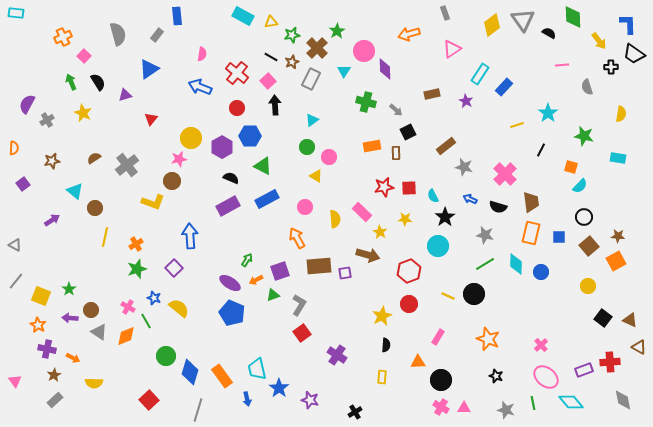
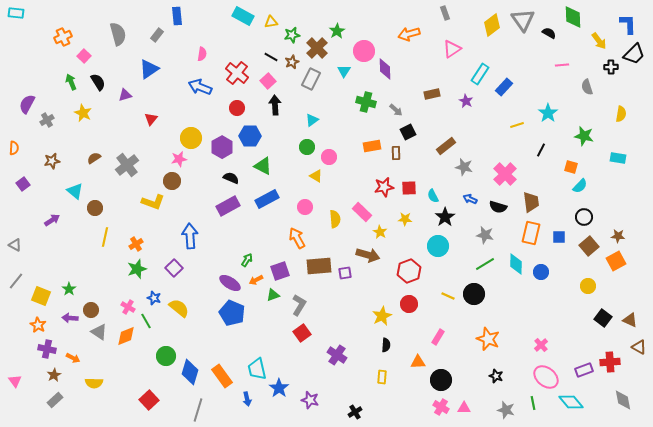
black trapezoid at (634, 54): rotated 80 degrees counterclockwise
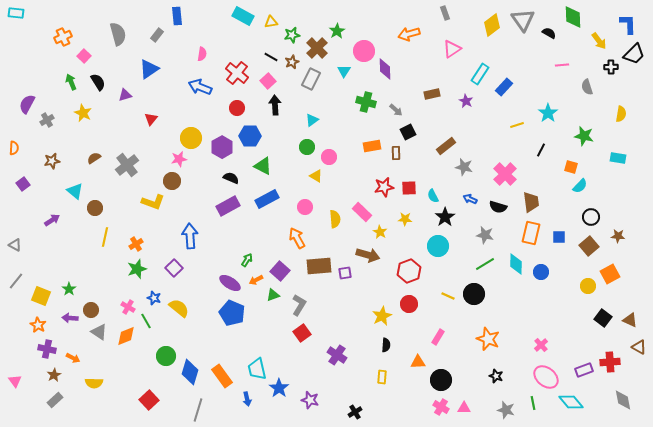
black circle at (584, 217): moved 7 px right
orange square at (616, 261): moved 6 px left, 13 px down
purple square at (280, 271): rotated 30 degrees counterclockwise
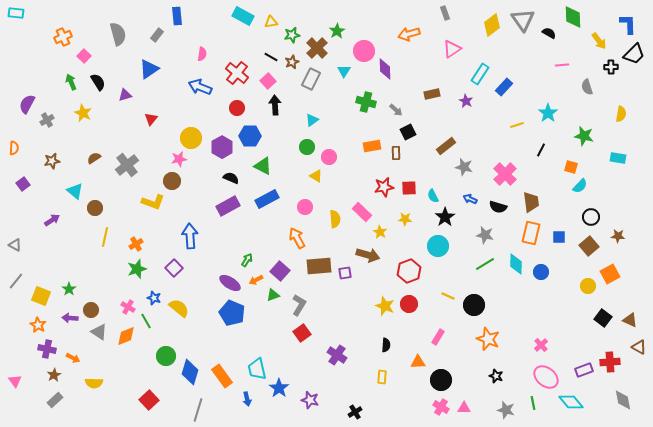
black circle at (474, 294): moved 11 px down
yellow star at (382, 316): moved 3 px right, 10 px up; rotated 24 degrees counterclockwise
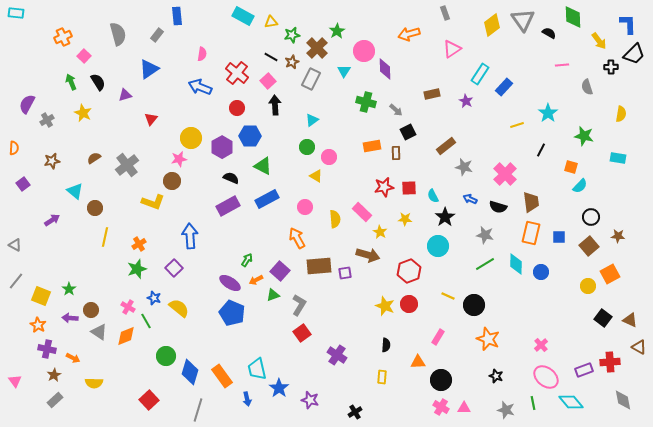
orange cross at (136, 244): moved 3 px right
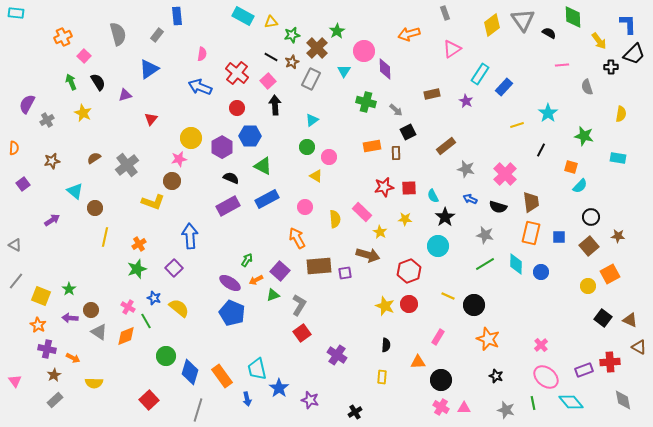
gray star at (464, 167): moved 2 px right, 2 px down
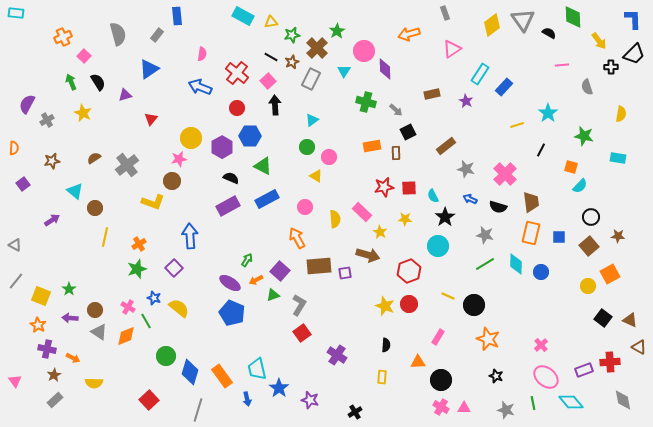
blue L-shape at (628, 24): moved 5 px right, 5 px up
brown circle at (91, 310): moved 4 px right
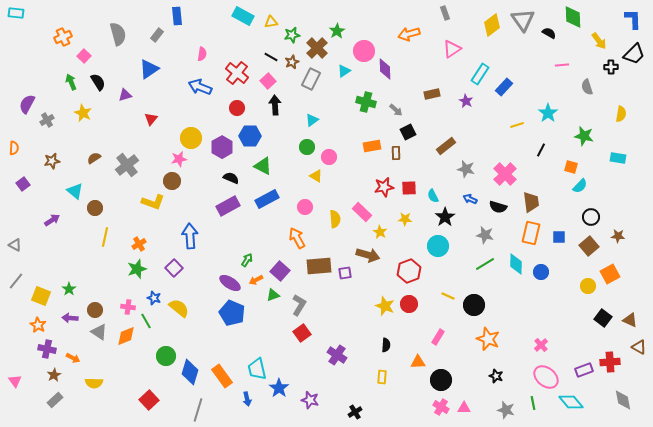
cyan triangle at (344, 71): rotated 24 degrees clockwise
pink cross at (128, 307): rotated 24 degrees counterclockwise
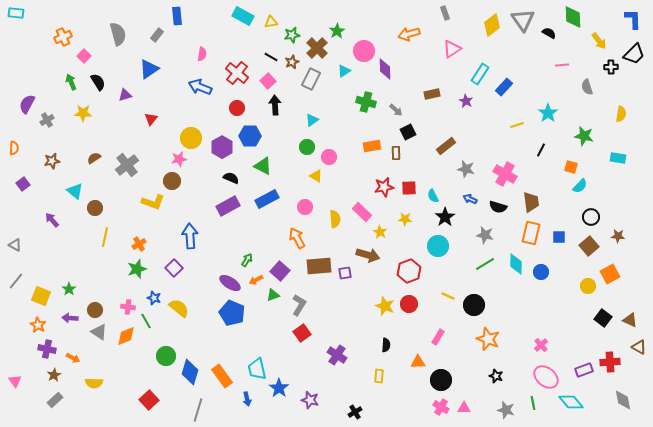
yellow star at (83, 113): rotated 24 degrees counterclockwise
pink cross at (505, 174): rotated 15 degrees counterclockwise
purple arrow at (52, 220): rotated 98 degrees counterclockwise
yellow rectangle at (382, 377): moved 3 px left, 1 px up
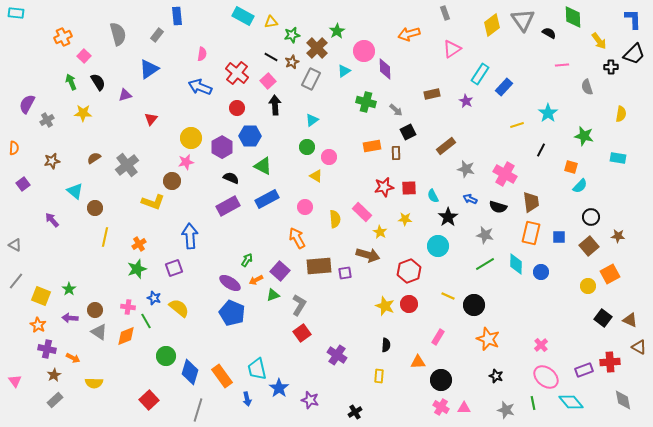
pink star at (179, 159): moved 7 px right, 3 px down
black star at (445, 217): moved 3 px right
purple square at (174, 268): rotated 24 degrees clockwise
